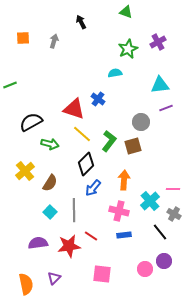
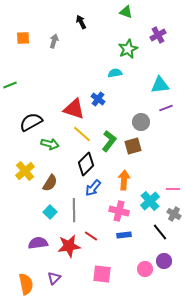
purple cross: moved 7 px up
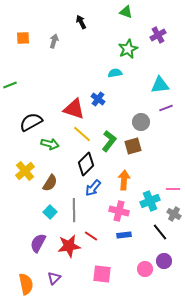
cyan cross: rotated 18 degrees clockwise
purple semicircle: rotated 54 degrees counterclockwise
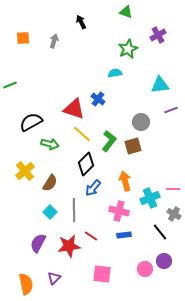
purple line: moved 5 px right, 2 px down
orange arrow: moved 1 px right, 1 px down; rotated 18 degrees counterclockwise
cyan cross: moved 3 px up
